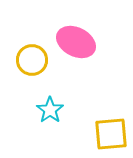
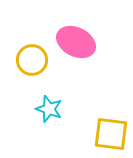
cyan star: moved 1 px left, 1 px up; rotated 16 degrees counterclockwise
yellow square: rotated 12 degrees clockwise
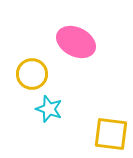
yellow circle: moved 14 px down
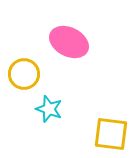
pink ellipse: moved 7 px left
yellow circle: moved 8 px left
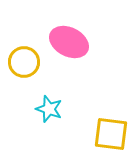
yellow circle: moved 12 px up
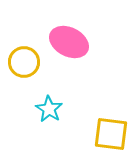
cyan star: rotated 12 degrees clockwise
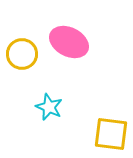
yellow circle: moved 2 px left, 8 px up
cyan star: moved 2 px up; rotated 8 degrees counterclockwise
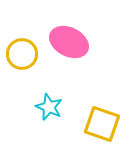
yellow square: moved 9 px left, 10 px up; rotated 12 degrees clockwise
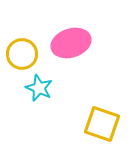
pink ellipse: moved 2 px right, 1 px down; rotated 45 degrees counterclockwise
cyan star: moved 10 px left, 19 px up
